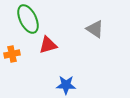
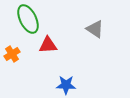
red triangle: rotated 12 degrees clockwise
orange cross: rotated 21 degrees counterclockwise
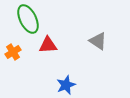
gray triangle: moved 3 px right, 12 px down
orange cross: moved 1 px right, 2 px up
blue star: rotated 24 degrees counterclockwise
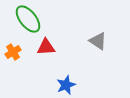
green ellipse: rotated 12 degrees counterclockwise
red triangle: moved 2 px left, 2 px down
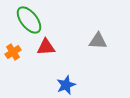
green ellipse: moved 1 px right, 1 px down
gray triangle: rotated 30 degrees counterclockwise
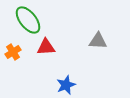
green ellipse: moved 1 px left
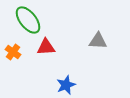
orange cross: rotated 21 degrees counterclockwise
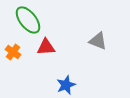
gray triangle: rotated 18 degrees clockwise
